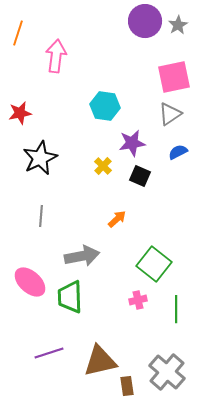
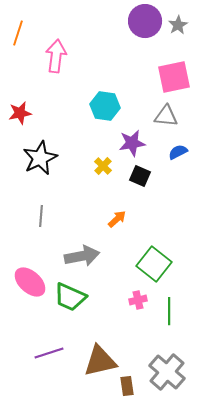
gray triangle: moved 4 px left, 2 px down; rotated 40 degrees clockwise
green trapezoid: rotated 64 degrees counterclockwise
green line: moved 7 px left, 2 px down
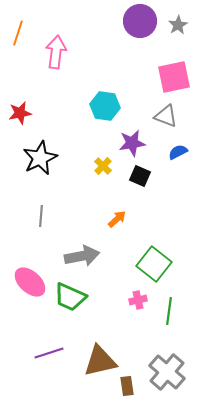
purple circle: moved 5 px left
pink arrow: moved 4 px up
gray triangle: rotated 15 degrees clockwise
green line: rotated 8 degrees clockwise
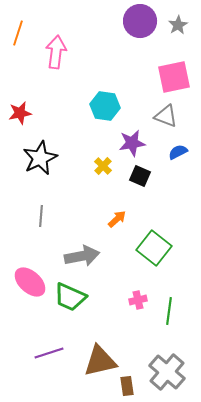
green square: moved 16 px up
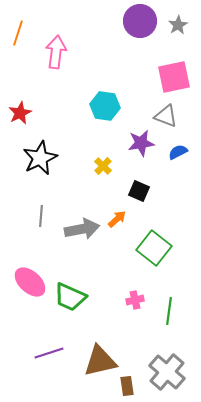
red star: rotated 15 degrees counterclockwise
purple star: moved 9 px right
black square: moved 1 px left, 15 px down
gray arrow: moved 27 px up
pink cross: moved 3 px left
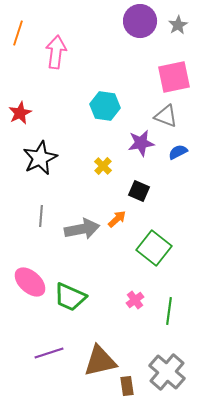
pink cross: rotated 24 degrees counterclockwise
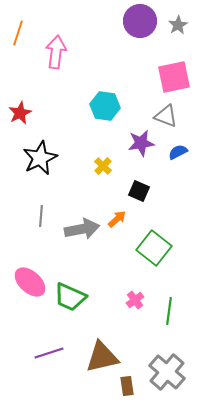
brown triangle: moved 2 px right, 4 px up
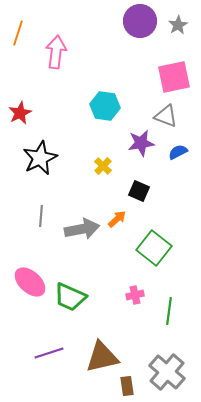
pink cross: moved 5 px up; rotated 24 degrees clockwise
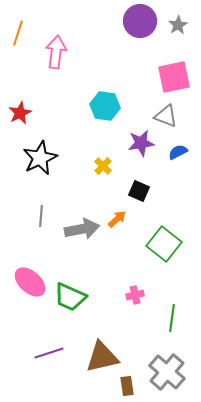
green square: moved 10 px right, 4 px up
green line: moved 3 px right, 7 px down
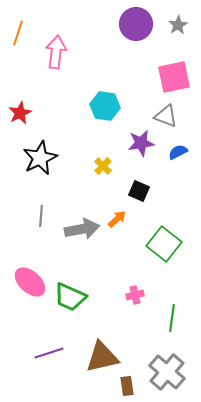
purple circle: moved 4 px left, 3 px down
